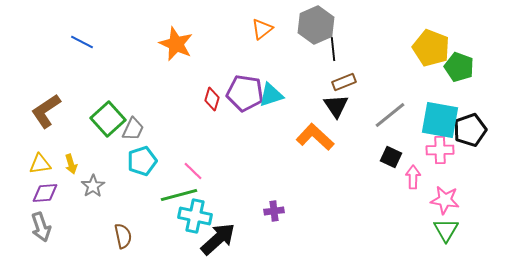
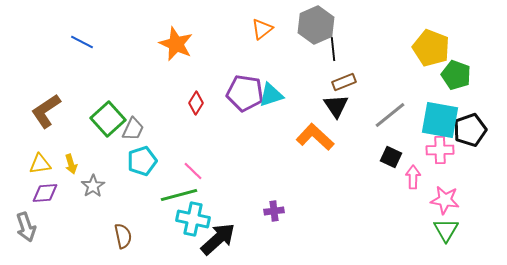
green pentagon: moved 3 px left, 8 px down
red diamond: moved 16 px left, 4 px down; rotated 15 degrees clockwise
cyan cross: moved 2 px left, 3 px down
gray arrow: moved 15 px left
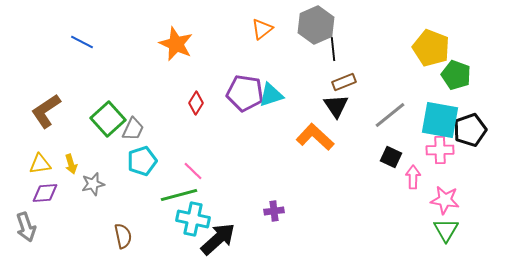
gray star: moved 2 px up; rotated 20 degrees clockwise
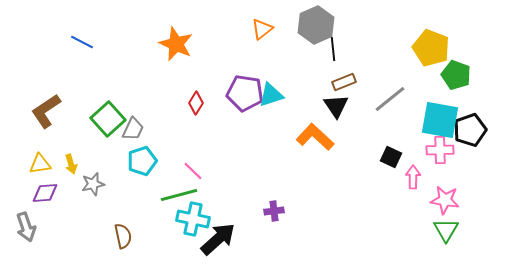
gray line: moved 16 px up
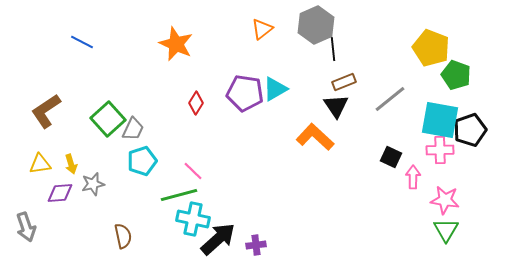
cyan triangle: moved 4 px right, 6 px up; rotated 12 degrees counterclockwise
purple diamond: moved 15 px right
purple cross: moved 18 px left, 34 px down
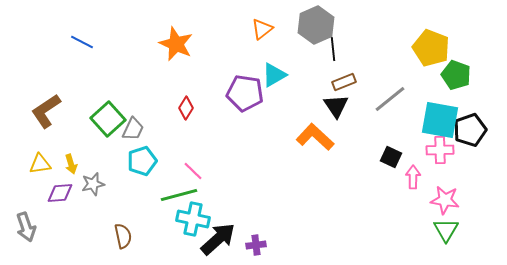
cyan triangle: moved 1 px left, 14 px up
red diamond: moved 10 px left, 5 px down
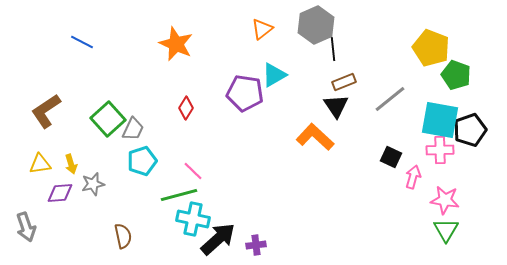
pink arrow: rotated 15 degrees clockwise
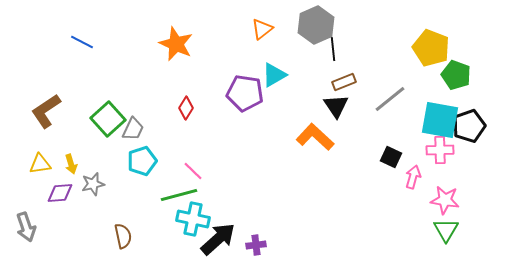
black pentagon: moved 1 px left, 4 px up
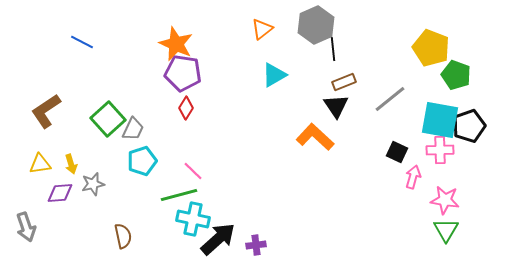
purple pentagon: moved 62 px left, 20 px up
black square: moved 6 px right, 5 px up
